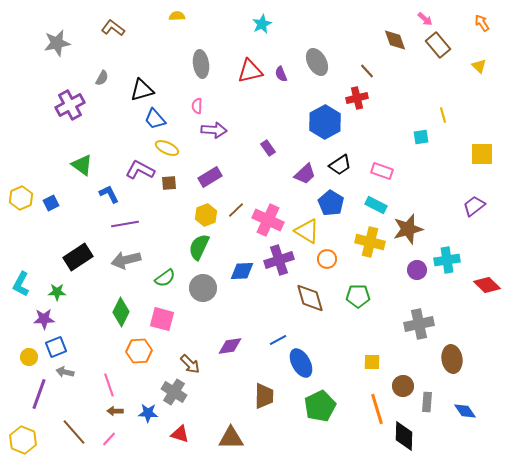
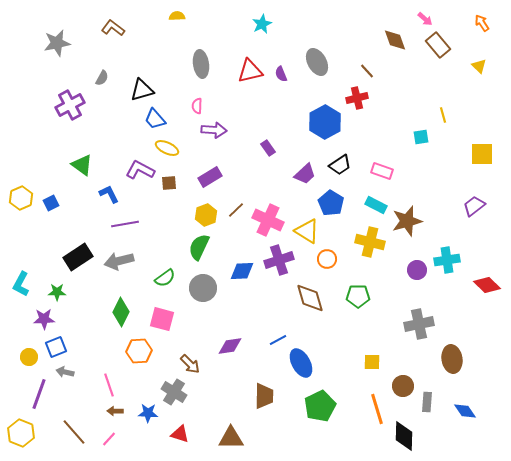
brown star at (408, 229): moved 1 px left, 8 px up
gray arrow at (126, 260): moved 7 px left, 1 px down
yellow hexagon at (23, 440): moved 2 px left, 7 px up
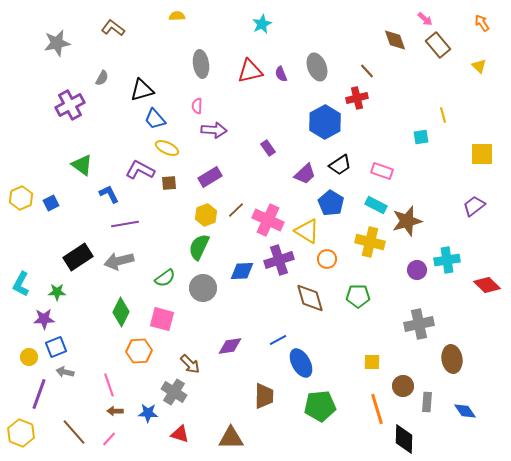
gray ellipse at (317, 62): moved 5 px down; rotated 8 degrees clockwise
green pentagon at (320, 406): rotated 20 degrees clockwise
black diamond at (404, 436): moved 3 px down
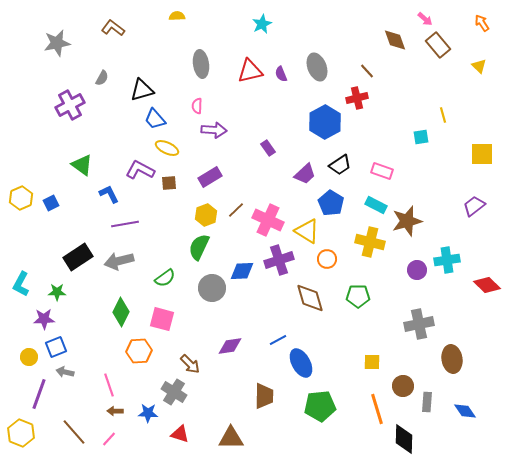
gray circle at (203, 288): moved 9 px right
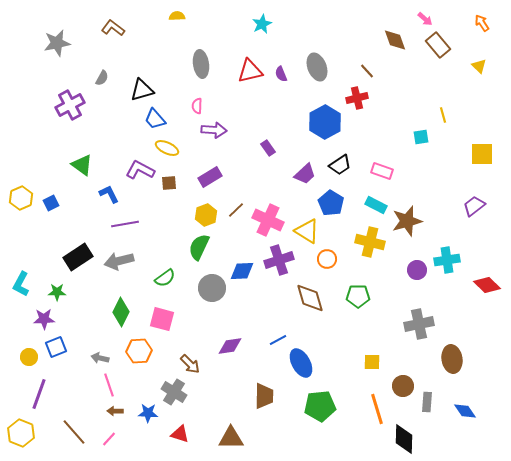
gray arrow at (65, 372): moved 35 px right, 14 px up
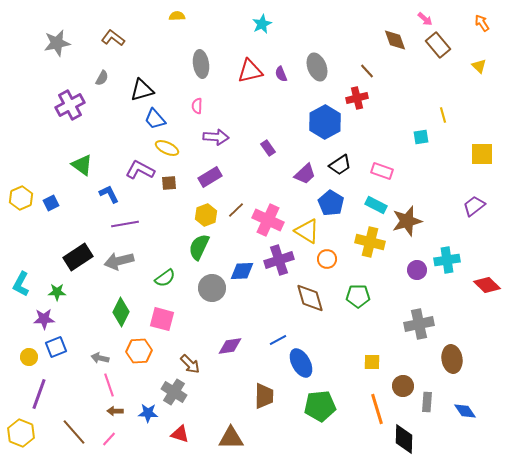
brown L-shape at (113, 28): moved 10 px down
purple arrow at (214, 130): moved 2 px right, 7 px down
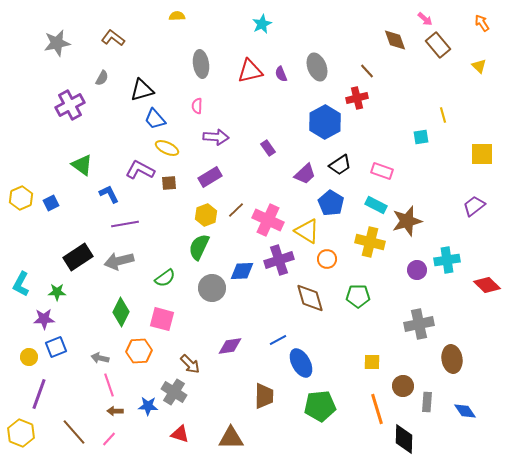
blue star at (148, 413): moved 7 px up
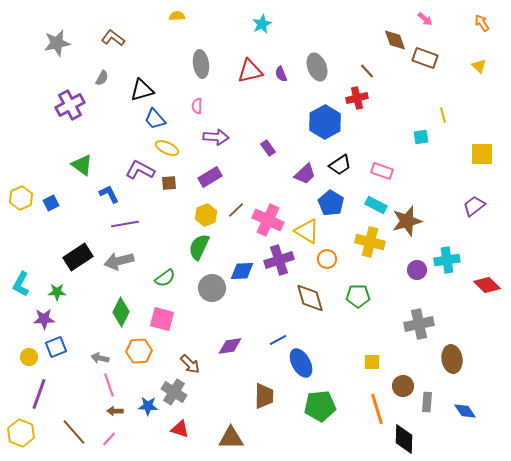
brown rectangle at (438, 45): moved 13 px left, 13 px down; rotated 30 degrees counterclockwise
red triangle at (180, 434): moved 5 px up
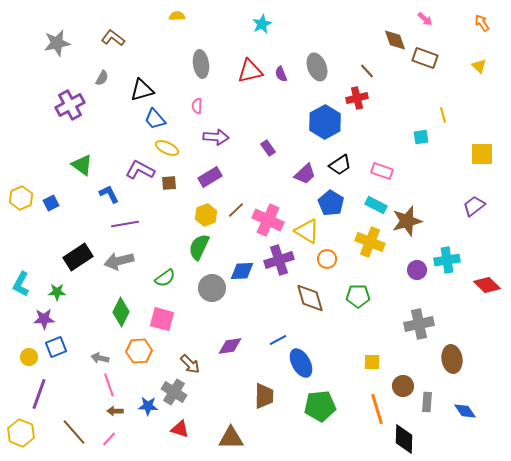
yellow cross at (370, 242): rotated 8 degrees clockwise
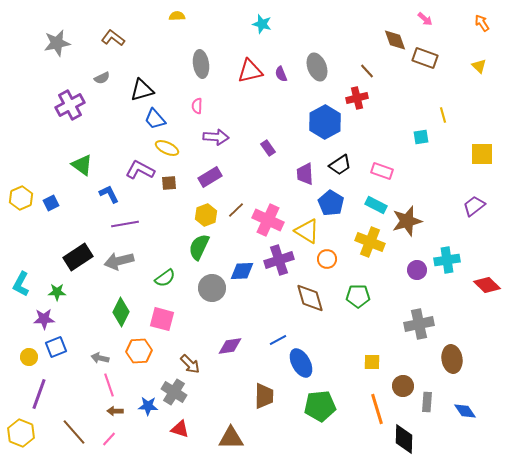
cyan star at (262, 24): rotated 30 degrees counterclockwise
gray semicircle at (102, 78): rotated 35 degrees clockwise
purple trapezoid at (305, 174): rotated 130 degrees clockwise
